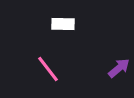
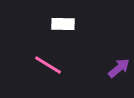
pink line: moved 4 px up; rotated 20 degrees counterclockwise
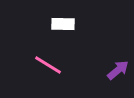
purple arrow: moved 1 px left, 2 px down
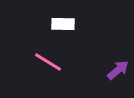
pink line: moved 3 px up
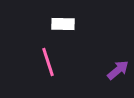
pink line: rotated 40 degrees clockwise
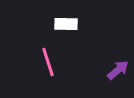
white rectangle: moved 3 px right
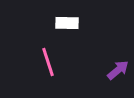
white rectangle: moved 1 px right, 1 px up
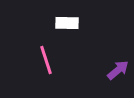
pink line: moved 2 px left, 2 px up
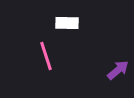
pink line: moved 4 px up
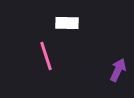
purple arrow: rotated 25 degrees counterclockwise
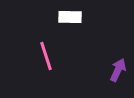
white rectangle: moved 3 px right, 6 px up
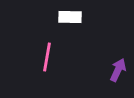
pink line: moved 1 px right, 1 px down; rotated 28 degrees clockwise
